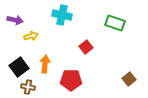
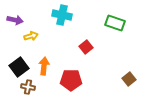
orange arrow: moved 1 px left, 2 px down
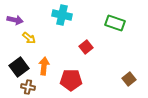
yellow arrow: moved 2 px left, 2 px down; rotated 56 degrees clockwise
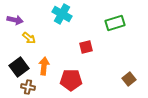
cyan cross: moved 1 px up; rotated 18 degrees clockwise
green rectangle: rotated 36 degrees counterclockwise
red square: rotated 24 degrees clockwise
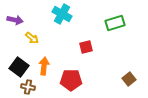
yellow arrow: moved 3 px right
black square: rotated 18 degrees counterclockwise
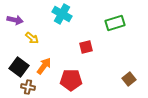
orange arrow: rotated 30 degrees clockwise
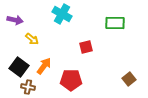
green rectangle: rotated 18 degrees clockwise
yellow arrow: moved 1 px down
